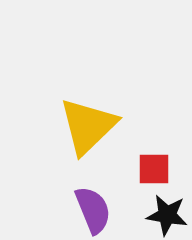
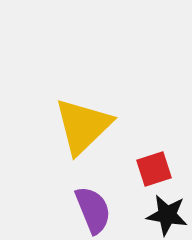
yellow triangle: moved 5 px left
red square: rotated 18 degrees counterclockwise
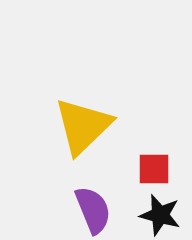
red square: rotated 18 degrees clockwise
black star: moved 7 px left; rotated 6 degrees clockwise
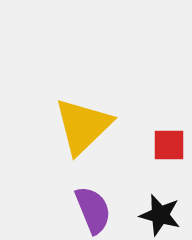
red square: moved 15 px right, 24 px up
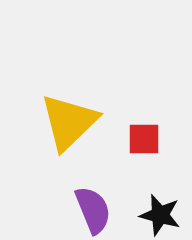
yellow triangle: moved 14 px left, 4 px up
red square: moved 25 px left, 6 px up
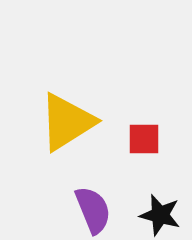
yellow triangle: moved 2 px left; rotated 12 degrees clockwise
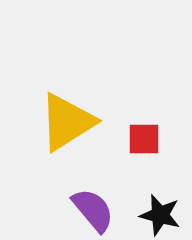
purple semicircle: rotated 18 degrees counterclockwise
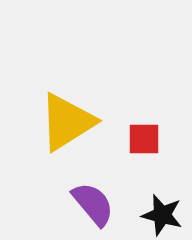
purple semicircle: moved 6 px up
black star: moved 2 px right
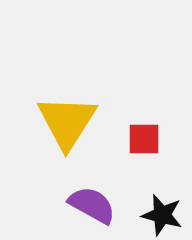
yellow triangle: rotated 26 degrees counterclockwise
purple semicircle: moved 1 px left, 1 px down; rotated 21 degrees counterclockwise
